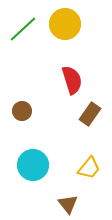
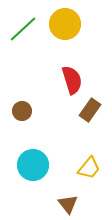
brown rectangle: moved 4 px up
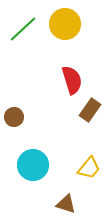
brown circle: moved 8 px left, 6 px down
brown triangle: moved 2 px left; rotated 35 degrees counterclockwise
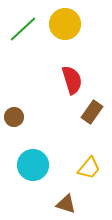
brown rectangle: moved 2 px right, 2 px down
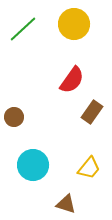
yellow circle: moved 9 px right
red semicircle: rotated 52 degrees clockwise
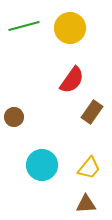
yellow circle: moved 4 px left, 4 px down
green line: moved 1 px right, 3 px up; rotated 28 degrees clockwise
cyan circle: moved 9 px right
brown triangle: moved 20 px right; rotated 20 degrees counterclockwise
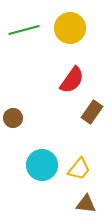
green line: moved 4 px down
brown circle: moved 1 px left, 1 px down
yellow trapezoid: moved 10 px left, 1 px down
brown triangle: rotated 10 degrees clockwise
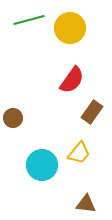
green line: moved 5 px right, 10 px up
yellow trapezoid: moved 16 px up
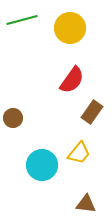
green line: moved 7 px left
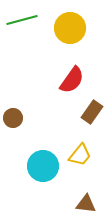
yellow trapezoid: moved 1 px right, 2 px down
cyan circle: moved 1 px right, 1 px down
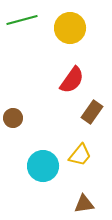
brown triangle: moved 2 px left; rotated 15 degrees counterclockwise
